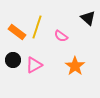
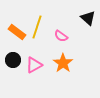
orange star: moved 12 px left, 3 px up
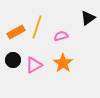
black triangle: rotated 42 degrees clockwise
orange rectangle: moved 1 px left; rotated 66 degrees counterclockwise
pink semicircle: rotated 128 degrees clockwise
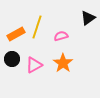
orange rectangle: moved 2 px down
black circle: moved 1 px left, 1 px up
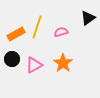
pink semicircle: moved 4 px up
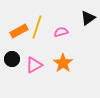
orange rectangle: moved 3 px right, 3 px up
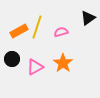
pink triangle: moved 1 px right, 2 px down
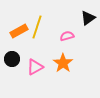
pink semicircle: moved 6 px right, 4 px down
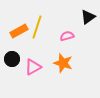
black triangle: moved 1 px up
orange star: rotated 18 degrees counterclockwise
pink triangle: moved 2 px left
